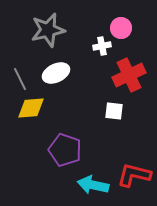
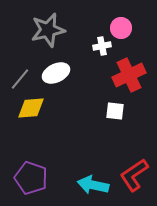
gray line: rotated 65 degrees clockwise
white square: moved 1 px right
purple pentagon: moved 34 px left, 28 px down
red L-shape: rotated 48 degrees counterclockwise
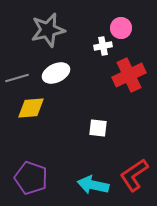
white cross: moved 1 px right
gray line: moved 3 px left, 1 px up; rotated 35 degrees clockwise
white square: moved 17 px left, 17 px down
